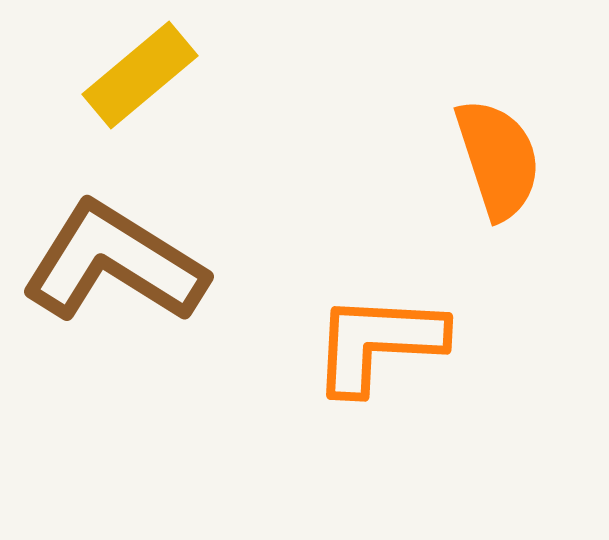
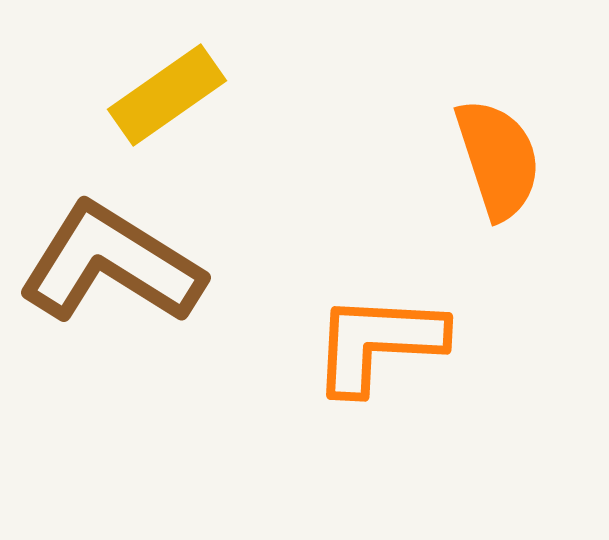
yellow rectangle: moved 27 px right, 20 px down; rotated 5 degrees clockwise
brown L-shape: moved 3 px left, 1 px down
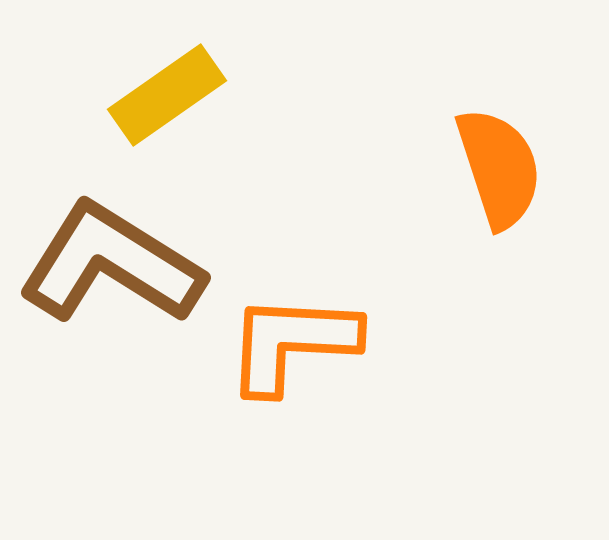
orange semicircle: moved 1 px right, 9 px down
orange L-shape: moved 86 px left
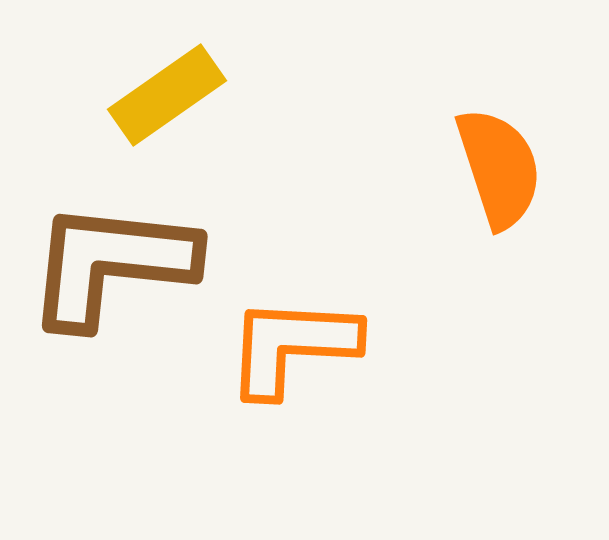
brown L-shape: rotated 26 degrees counterclockwise
orange L-shape: moved 3 px down
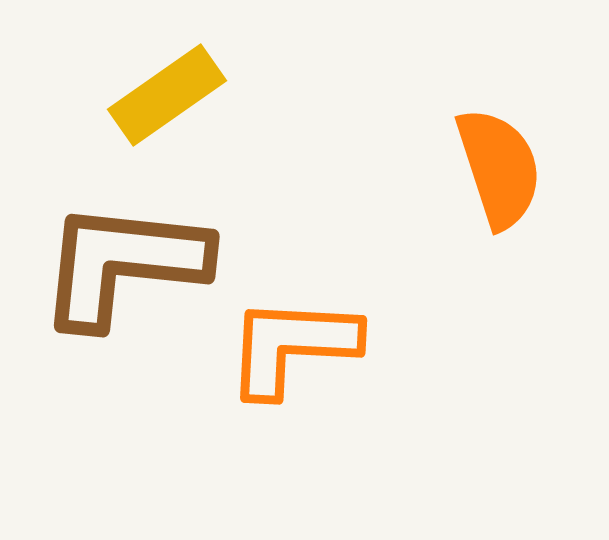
brown L-shape: moved 12 px right
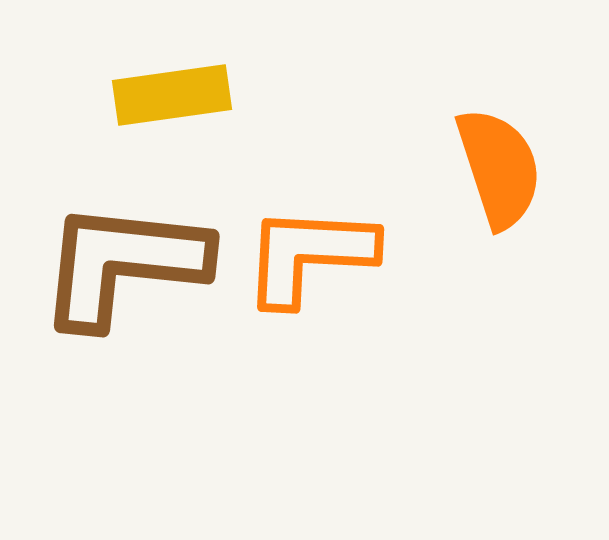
yellow rectangle: moved 5 px right; rotated 27 degrees clockwise
orange L-shape: moved 17 px right, 91 px up
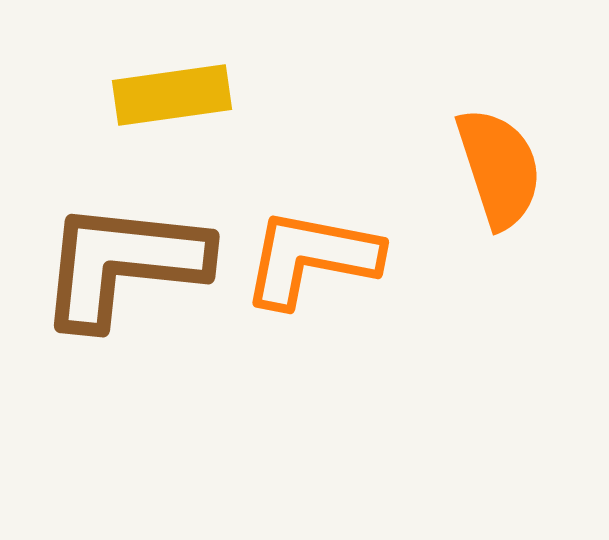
orange L-shape: moved 2 px right, 3 px down; rotated 8 degrees clockwise
